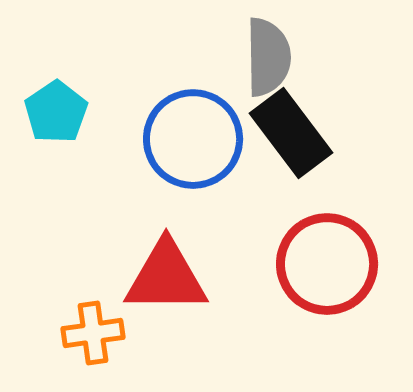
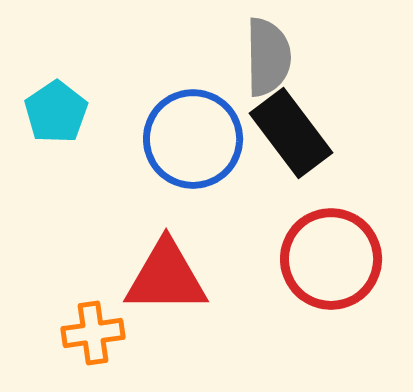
red circle: moved 4 px right, 5 px up
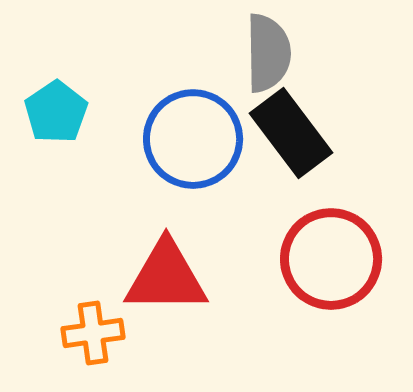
gray semicircle: moved 4 px up
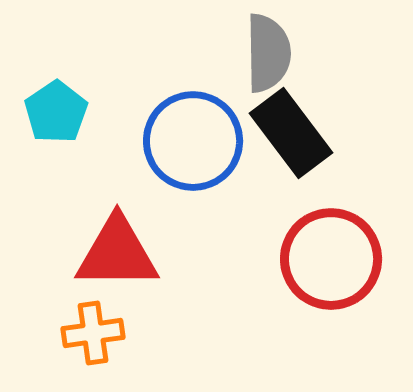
blue circle: moved 2 px down
red triangle: moved 49 px left, 24 px up
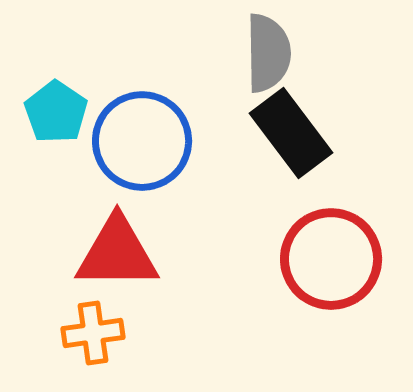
cyan pentagon: rotated 4 degrees counterclockwise
blue circle: moved 51 px left
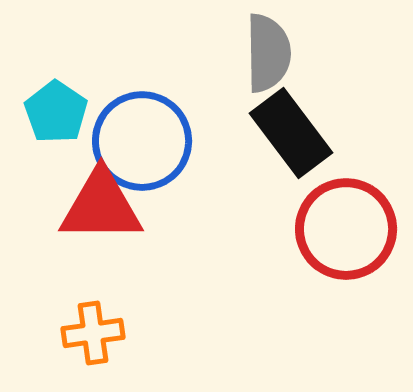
red triangle: moved 16 px left, 47 px up
red circle: moved 15 px right, 30 px up
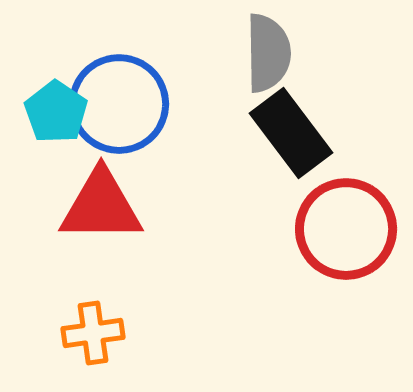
blue circle: moved 23 px left, 37 px up
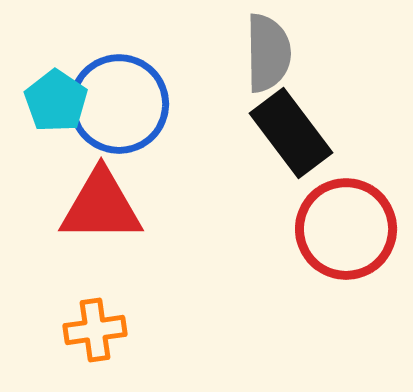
cyan pentagon: moved 11 px up
orange cross: moved 2 px right, 3 px up
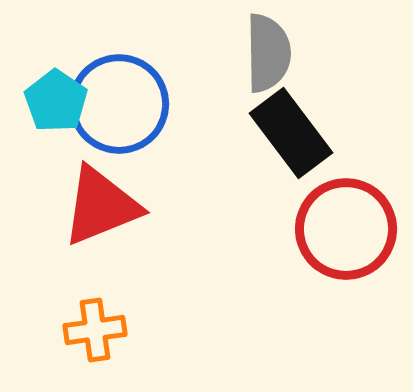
red triangle: rotated 22 degrees counterclockwise
